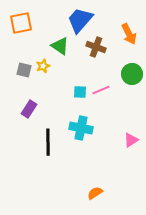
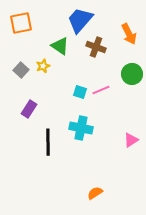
gray square: moved 3 px left; rotated 28 degrees clockwise
cyan square: rotated 16 degrees clockwise
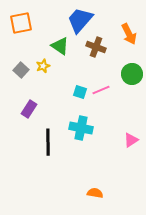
orange semicircle: rotated 42 degrees clockwise
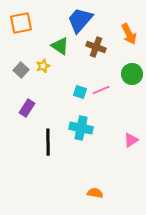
purple rectangle: moved 2 px left, 1 px up
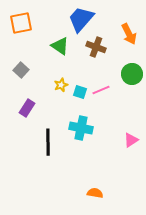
blue trapezoid: moved 1 px right, 1 px up
yellow star: moved 18 px right, 19 px down
